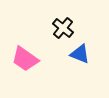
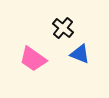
pink trapezoid: moved 8 px right
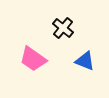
blue triangle: moved 5 px right, 7 px down
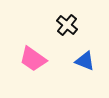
black cross: moved 4 px right, 3 px up
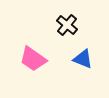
blue triangle: moved 2 px left, 2 px up
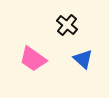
blue triangle: rotated 20 degrees clockwise
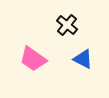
blue triangle: rotated 15 degrees counterclockwise
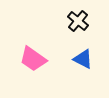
black cross: moved 11 px right, 4 px up
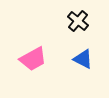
pink trapezoid: rotated 64 degrees counterclockwise
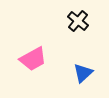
blue triangle: moved 14 px down; rotated 50 degrees clockwise
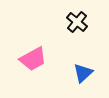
black cross: moved 1 px left, 1 px down
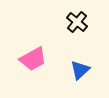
blue triangle: moved 3 px left, 3 px up
